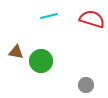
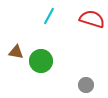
cyan line: rotated 48 degrees counterclockwise
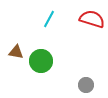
cyan line: moved 3 px down
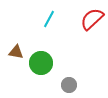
red semicircle: rotated 60 degrees counterclockwise
green circle: moved 2 px down
gray circle: moved 17 px left
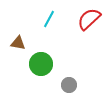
red semicircle: moved 3 px left
brown triangle: moved 2 px right, 9 px up
green circle: moved 1 px down
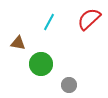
cyan line: moved 3 px down
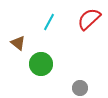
brown triangle: rotated 28 degrees clockwise
gray circle: moved 11 px right, 3 px down
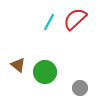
red semicircle: moved 14 px left
brown triangle: moved 22 px down
green circle: moved 4 px right, 8 px down
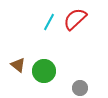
green circle: moved 1 px left, 1 px up
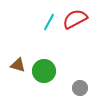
red semicircle: rotated 15 degrees clockwise
brown triangle: rotated 21 degrees counterclockwise
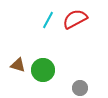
cyan line: moved 1 px left, 2 px up
green circle: moved 1 px left, 1 px up
